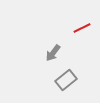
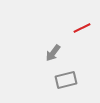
gray rectangle: rotated 25 degrees clockwise
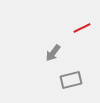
gray rectangle: moved 5 px right
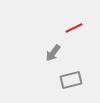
red line: moved 8 px left
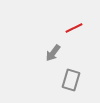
gray rectangle: rotated 60 degrees counterclockwise
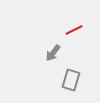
red line: moved 2 px down
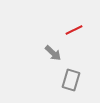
gray arrow: rotated 84 degrees counterclockwise
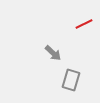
red line: moved 10 px right, 6 px up
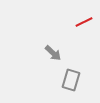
red line: moved 2 px up
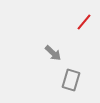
red line: rotated 24 degrees counterclockwise
